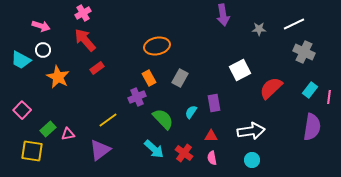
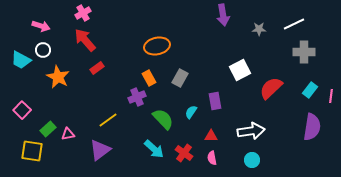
gray cross: rotated 25 degrees counterclockwise
pink line: moved 2 px right, 1 px up
purple rectangle: moved 1 px right, 2 px up
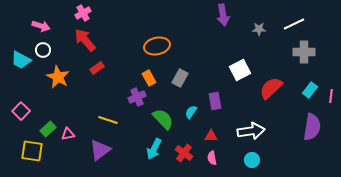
pink square: moved 1 px left, 1 px down
yellow line: rotated 54 degrees clockwise
cyan arrow: rotated 75 degrees clockwise
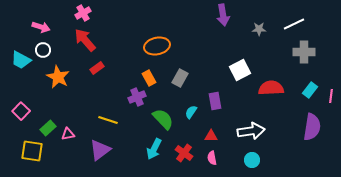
pink arrow: moved 1 px down
red semicircle: rotated 40 degrees clockwise
green rectangle: moved 1 px up
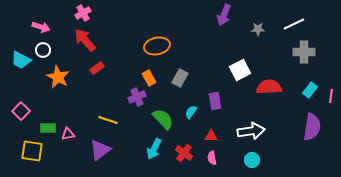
purple arrow: moved 1 px right; rotated 30 degrees clockwise
gray star: moved 1 px left
red semicircle: moved 2 px left, 1 px up
green rectangle: rotated 42 degrees clockwise
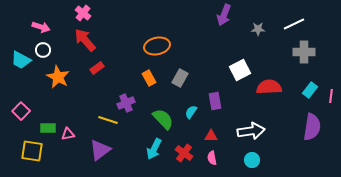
pink cross: rotated 21 degrees counterclockwise
purple cross: moved 11 px left, 6 px down
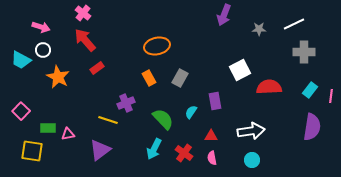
gray star: moved 1 px right
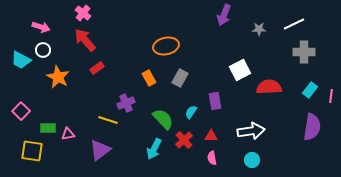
orange ellipse: moved 9 px right
red cross: moved 13 px up; rotated 12 degrees clockwise
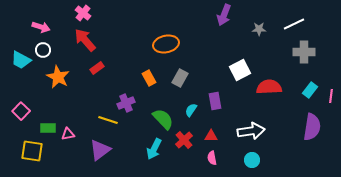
orange ellipse: moved 2 px up
cyan semicircle: moved 2 px up
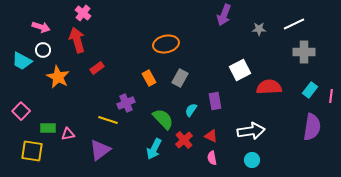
red arrow: moved 8 px left; rotated 25 degrees clockwise
cyan trapezoid: moved 1 px right, 1 px down
red triangle: rotated 24 degrees clockwise
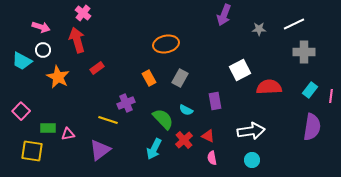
cyan semicircle: moved 5 px left; rotated 96 degrees counterclockwise
red triangle: moved 3 px left
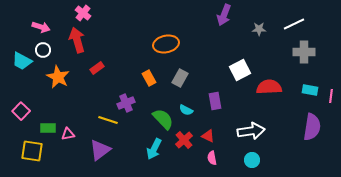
cyan rectangle: rotated 63 degrees clockwise
